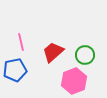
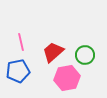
blue pentagon: moved 3 px right, 1 px down
pink hexagon: moved 7 px left, 3 px up; rotated 10 degrees clockwise
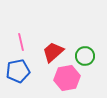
green circle: moved 1 px down
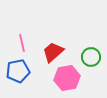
pink line: moved 1 px right, 1 px down
green circle: moved 6 px right, 1 px down
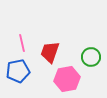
red trapezoid: moved 3 px left; rotated 30 degrees counterclockwise
pink hexagon: moved 1 px down
